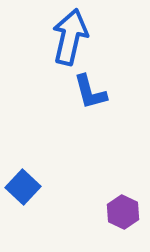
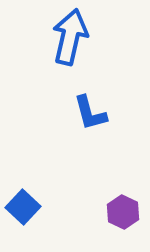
blue L-shape: moved 21 px down
blue square: moved 20 px down
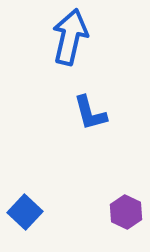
blue square: moved 2 px right, 5 px down
purple hexagon: moved 3 px right
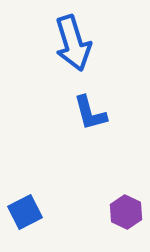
blue arrow: moved 3 px right, 6 px down; rotated 150 degrees clockwise
blue square: rotated 20 degrees clockwise
